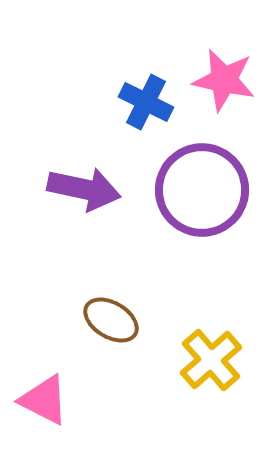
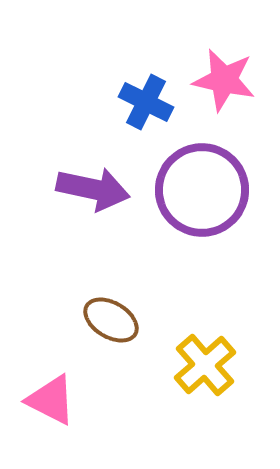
purple arrow: moved 9 px right
yellow cross: moved 6 px left, 5 px down
pink triangle: moved 7 px right
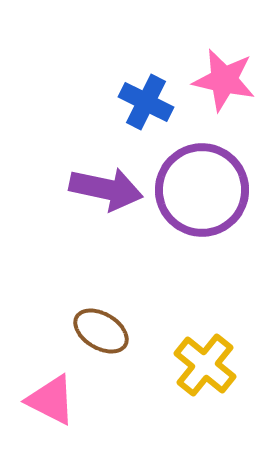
purple arrow: moved 13 px right
brown ellipse: moved 10 px left, 11 px down
yellow cross: rotated 10 degrees counterclockwise
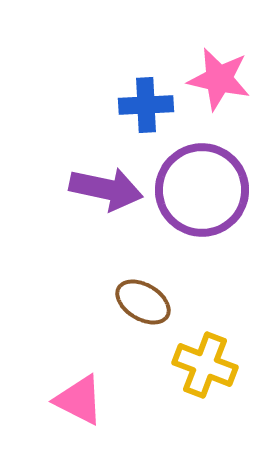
pink star: moved 5 px left, 1 px up
blue cross: moved 3 px down; rotated 30 degrees counterclockwise
brown ellipse: moved 42 px right, 29 px up
yellow cross: rotated 18 degrees counterclockwise
pink triangle: moved 28 px right
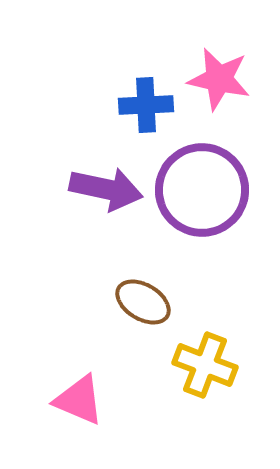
pink triangle: rotated 4 degrees counterclockwise
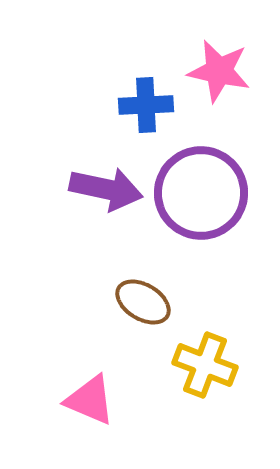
pink star: moved 8 px up
purple circle: moved 1 px left, 3 px down
pink triangle: moved 11 px right
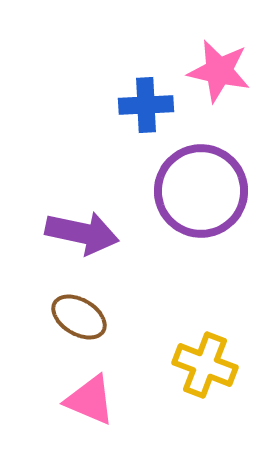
purple arrow: moved 24 px left, 44 px down
purple circle: moved 2 px up
brown ellipse: moved 64 px left, 15 px down
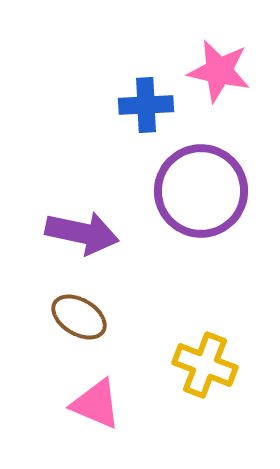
pink triangle: moved 6 px right, 4 px down
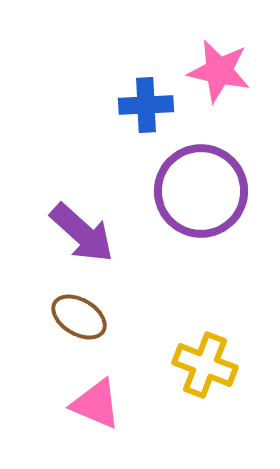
purple arrow: rotated 30 degrees clockwise
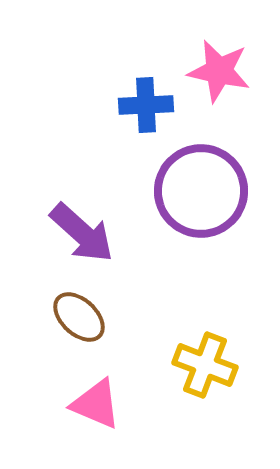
brown ellipse: rotated 12 degrees clockwise
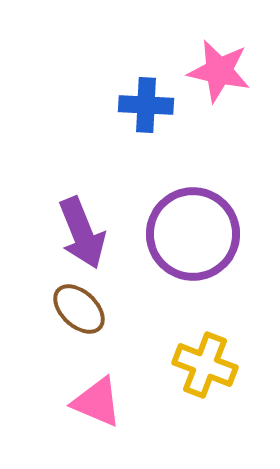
blue cross: rotated 6 degrees clockwise
purple circle: moved 8 px left, 43 px down
purple arrow: rotated 26 degrees clockwise
brown ellipse: moved 8 px up
pink triangle: moved 1 px right, 2 px up
